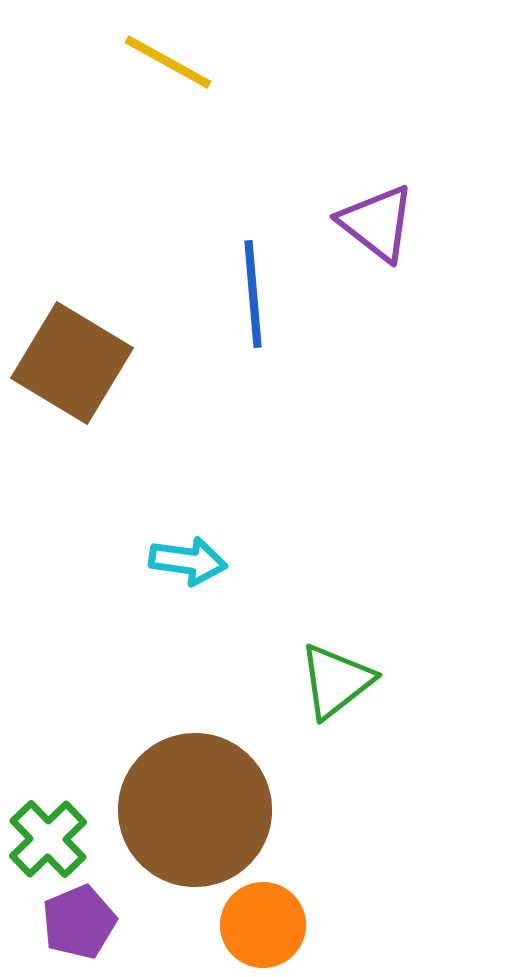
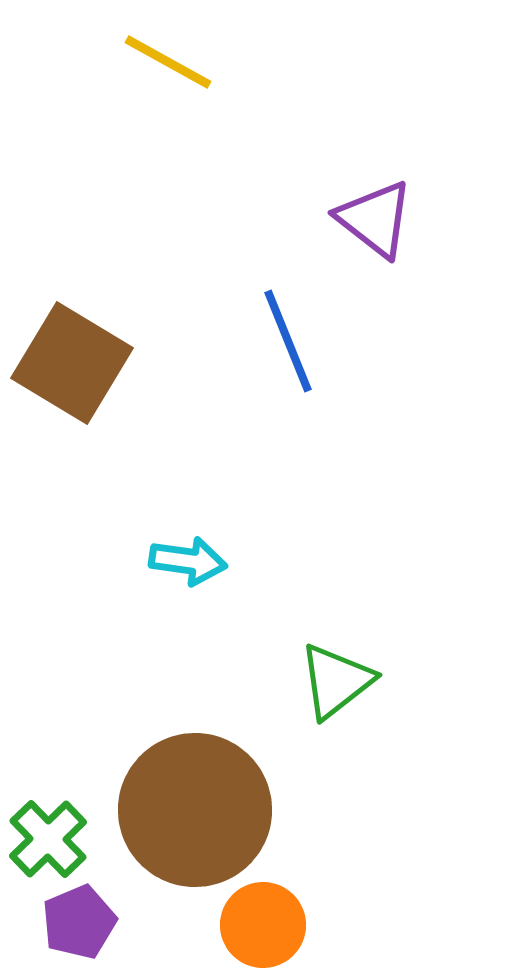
purple triangle: moved 2 px left, 4 px up
blue line: moved 35 px right, 47 px down; rotated 17 degrees counterclockwise
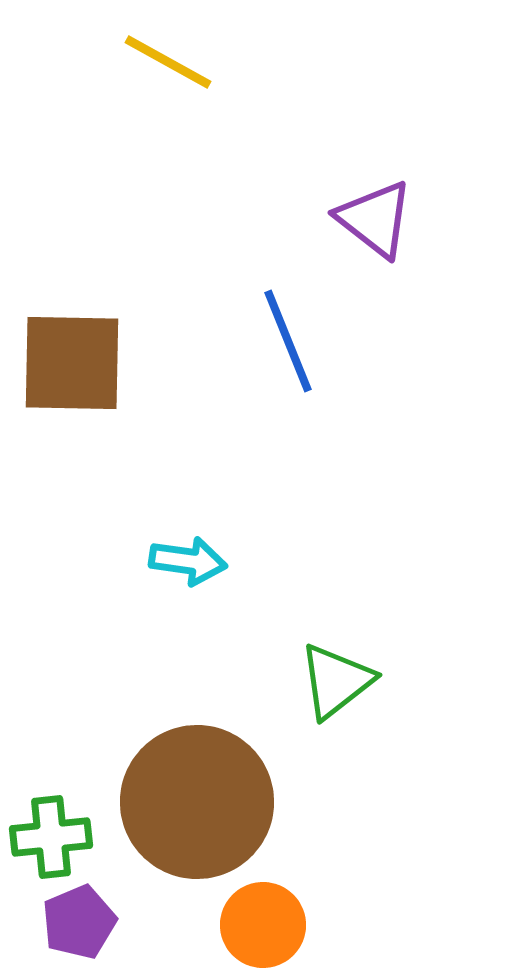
brown square: rotated 30 degrees counterclockwise
brown circle: moved 2 px right, 8 px up
green cross: moved 3 px right, 2 px up; rotated 38 degrees clockwise
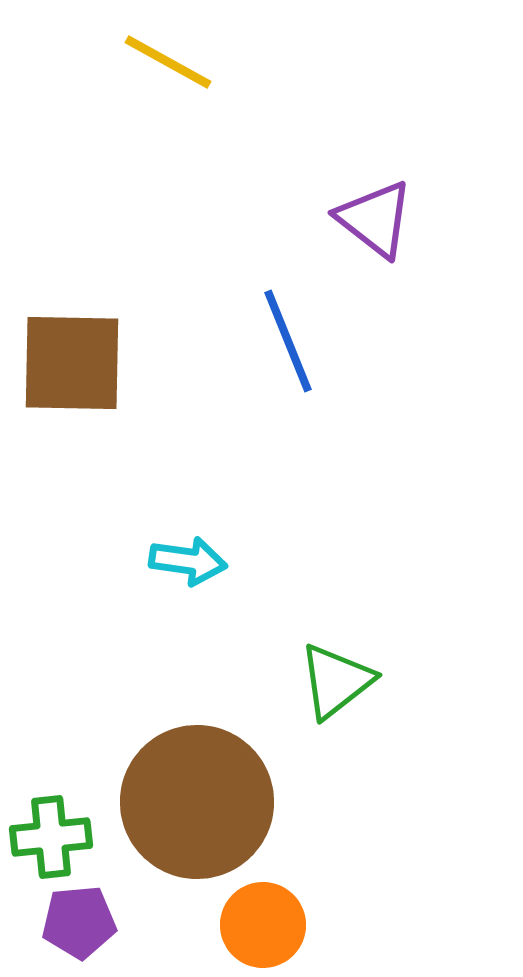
purple pentagon: rotated 18 degrees clockwise
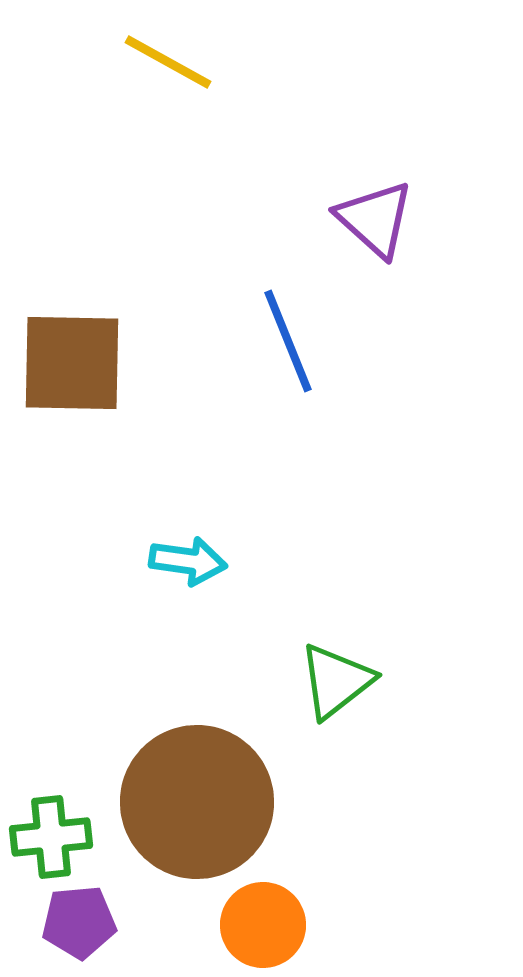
purple triangle: rotated 4 degrees clockwise
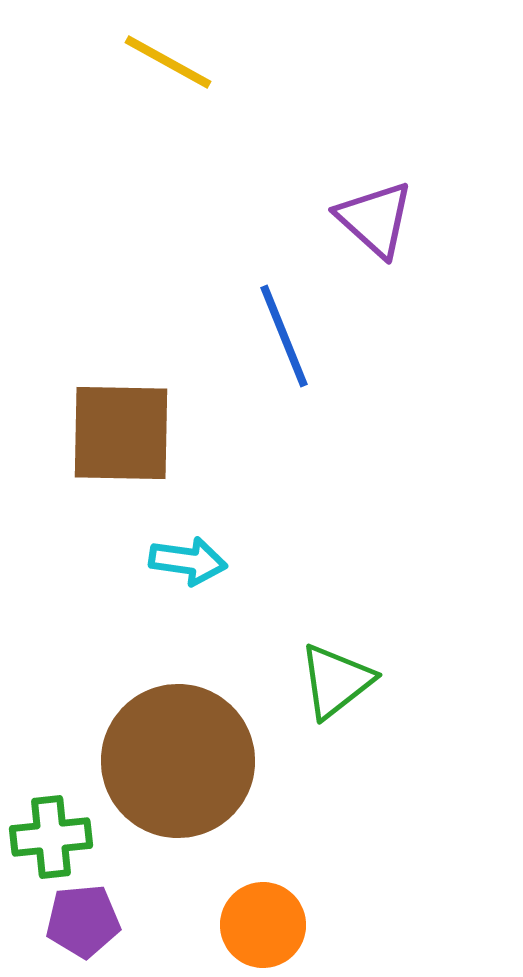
blue line: moved 4 px left, 5 px up
brown square: moved 49 px right, 70 px down
brown circle: moved 19 px left, 41 px up
purple pentagon: moved 4 px right, 1 px up
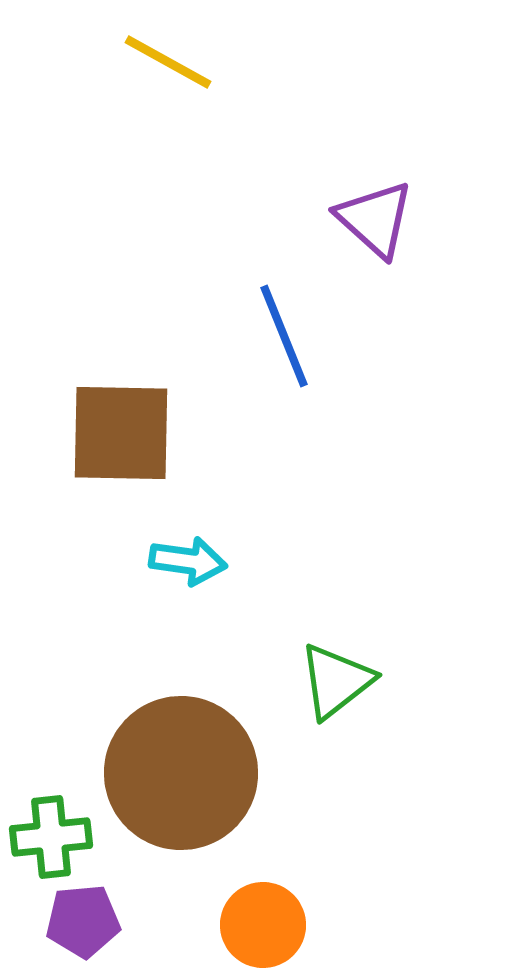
brown circle: moved 3 px right, 12 px down
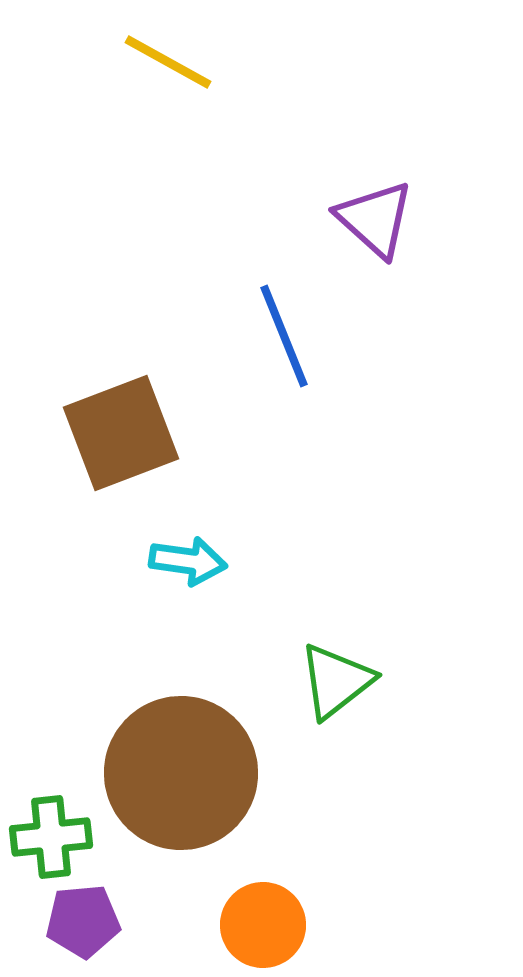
brown square: rotated 22 degrees counterclockwise
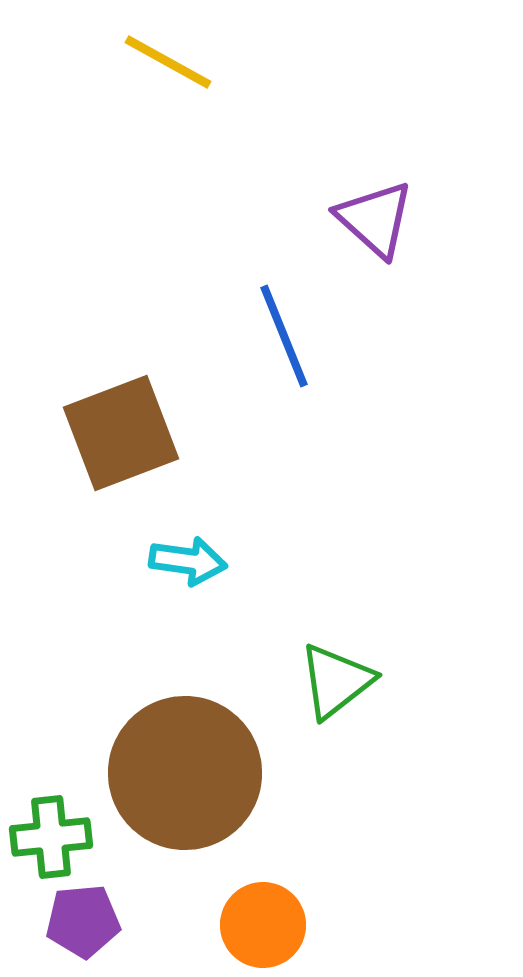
brown circle: moved 4 px right
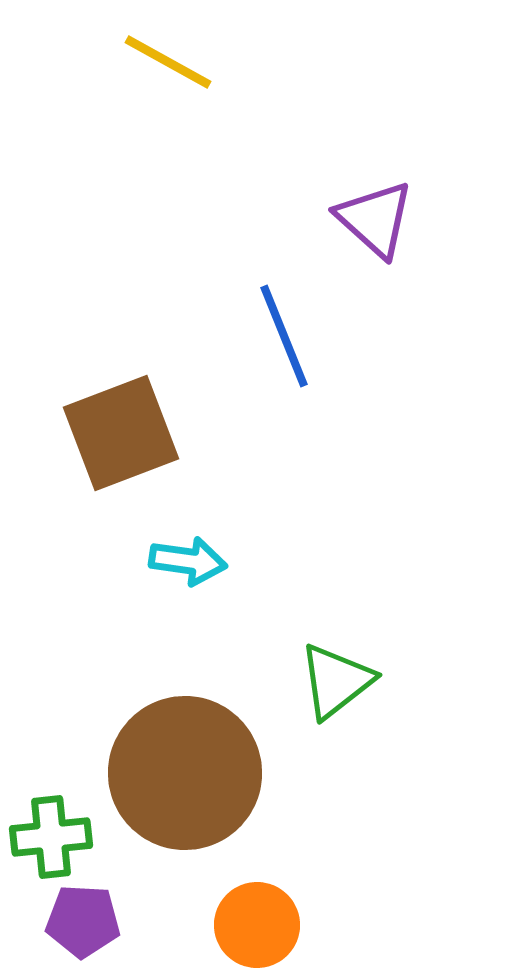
purple pentagon: rotated 8 degrees clockwise
orange circle: moved 6 px left
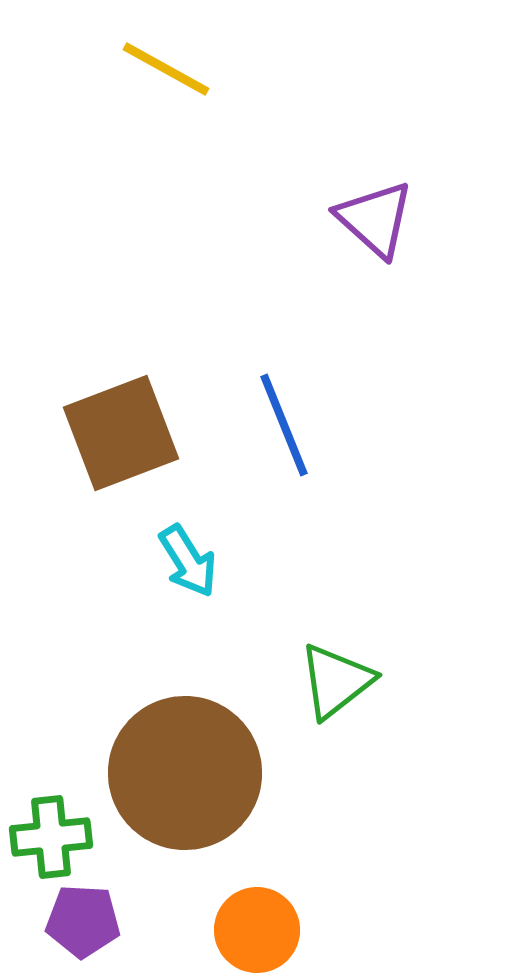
yellow line: moved 2 px left, 7 px down
blue line: moved 89 px down
cyan arrow: rotated 50 degrees clockwise
orange circle: moved 5 px down
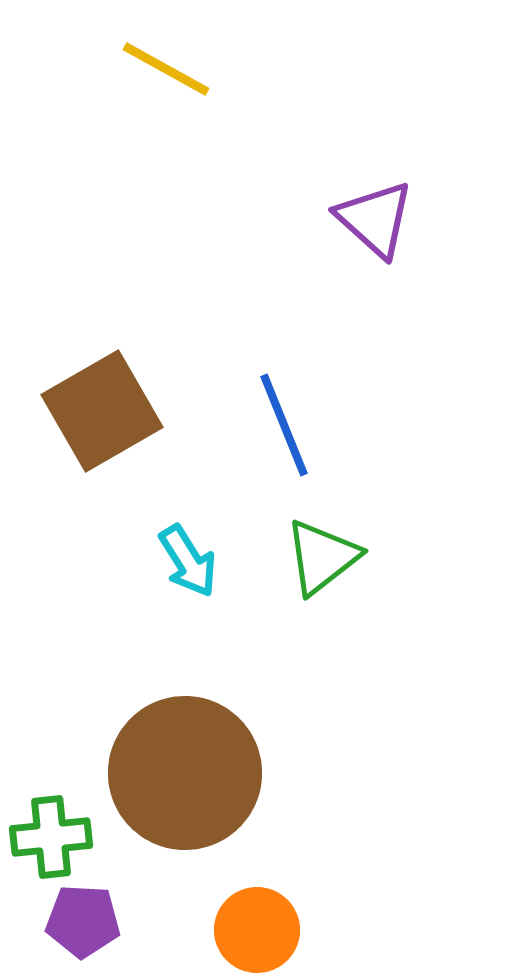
brown square: moved 19 px left, 22 px up; rotated 9 degrees counterclockwise
green triangle: moved 14 px left, 124 px up
